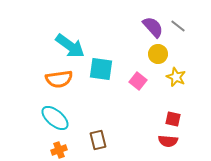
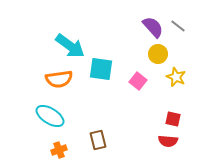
cyan ellipse: moved 5 px left, 2 px up; rotated 8 degrees counterclockwise
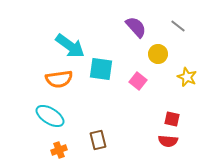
purple semicircle: moved 17 px left
yellow star: moved 11 px right
red square: moved 1 px left
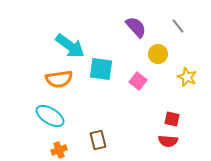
gray line: rotated 14 degrees clockwise
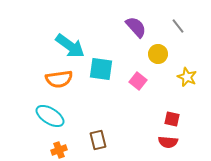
red semicircle: moved 1 px down
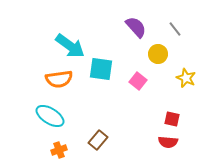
gray line: moved 3 px left, 3 px down
yellow star: moved 1 px left, 1 px down
brown rectangle: rotated 54 degrees clockwise
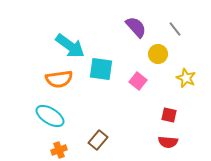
red square: moved 3 px left, 4 px up
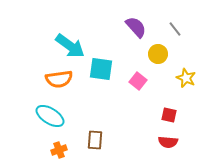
brown rectangle: moved 3 px left; rotated 36 degrees counterclockwise
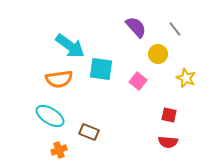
brown rectangle: moved 6 px left, 8 px up; rotated 72 degrees counterclockwise
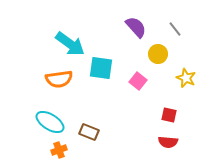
cyan arrow: moved 2 px up
cyan square: moved 1 px up
cyan ellipse: moved 6 px down
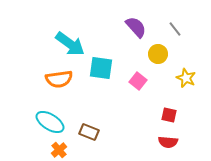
orange cross: rotated 21 degrees counterclockwise
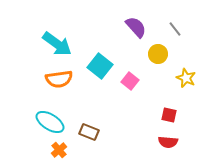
cyan arrow: moved 13 px left
cyan square: moved 1 px left, 2 px up; rotated 30 degrees clockwise
pink square: moved 8 px left
